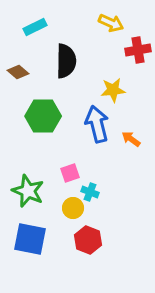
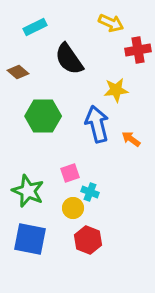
black semicircle: moved 3 px right, 2 px up; rotated 144 degrees clockwise
yellow star: moved 3 px right
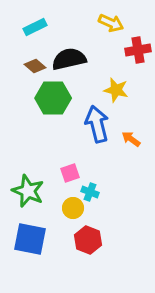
black semicircle: rotated 112 degrees clockwise
brown diamond: moved 17 px right, 6 px up
yellow star: rotated 20 degrees clockwise
green hexagon: moved 10 px right, 18 px up
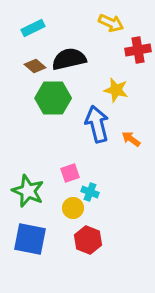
cyan rectangle: moved 2 px left, 1 px down
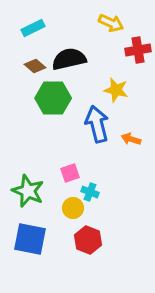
orange arrow: rotated 18 degrees counterclockwise
